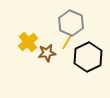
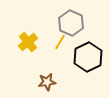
yellow line: moved 7 px left
brown star: moved 29 px down
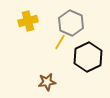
yellow cross: moved 21 px up; rotated 24 degrees clockwise
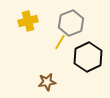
gray hexagon: rotated 15 degrees clockwise
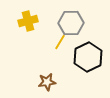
gray hexagon: rotated 20 degrees clockwise
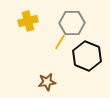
gray hexagon: moved 1 px right
black hexagon: moved 1 px left, 1 px up; rotated 12 degrees counterclockwise
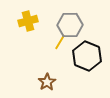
gray hexagon: moved 2 px left, 2 px down
brown star: rotated 24 degrees counterclockwise
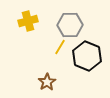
yellow line: moved 5 px down
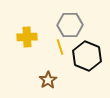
yellow cross: moved 1 px left, 16 px down; rotated 12 degrees clockwise
yellow line: rotated 49 degrees counterclockwise
brown star: moved 1 px right, 2 px up
